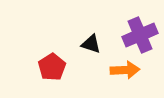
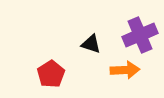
red pentagon: moved 1 px left, 7 px down
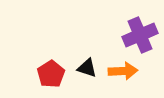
black triangle: moved 4 px left, 24 px down
orange arrow: moved 2 px left, 1 px down
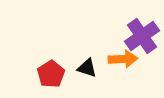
purple cross: moved 2 px right, 1 px down; rotated 12 degrees counterclockwise
orange arrow: moved 12 px up
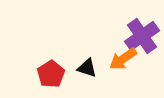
orange arrow: rotated 148 degrees clockwise
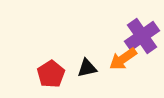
black triangle: rotated 30 degrees counterclockwise
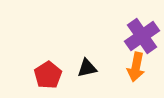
orange arrow: moved 13 px right, 8 px down; rotated 44 degrees counterclockwise
red pentagon: moved 3 px left, 1 px down
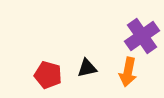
orange arrow: moved 8 px left, 5 px down
red pentagon: rotated 24 degrees counterclockwise
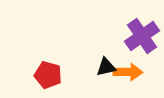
black triangle: moved 19 px right, 1 px up
orange arrow: rotated 100 degrees counterclockwise
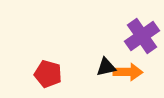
red pentagon: moved 1 px up
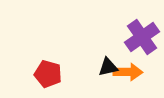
purple cross: moved 1 px down
black triangle: moved 2 px right
